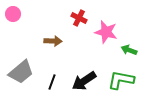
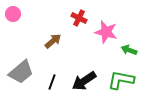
brown arrow: rotated 42 degrees counterclockwise
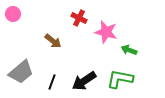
brown arrow: rotated 78 degrees clockwise
green L-shape: moved 1 px left, 1 px up
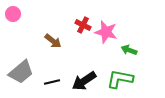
red cross: moved 4 px right, 7 px down
black line: rotated 56 degrees clockwise
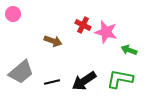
brown arrow: rotated 18 degrees counterclockwise
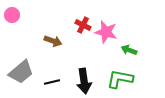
pink circle: moved 1 px left, 1 px down
black arrow: rotated 65 degrees counterclockwise
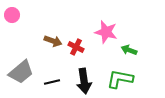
red cross: moved 7 px left, 22 px down
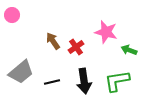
brown arrow: rotated 144 degrees counterclockwise
red cross: rotated 28 degrees clockwise
green L-shape: moved 3 px left, 2 px down; rotated 20 degrees counterclockwise
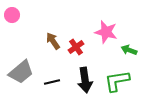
black arrow: moved 1 px right, 1 px up
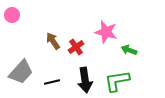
gray trapezoid: rotated 8 degrees counterclockwise
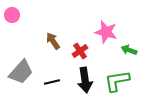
red cross: moved 4 px right, 4 px down
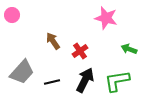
pink star: moved 14 px up
green arrow: moved 1 px up
gray trapezoid: moved 1 px right
black arrow: rotated 145 degrees counterclockwise
